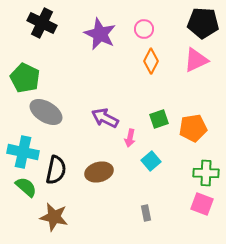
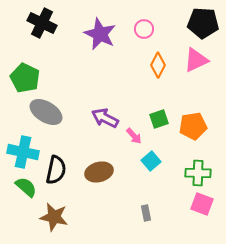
orange diamond: moved 7 px right, 4 px down
orange pentagon: moved 2 px up
pink arrow: moved 4 px right, 2 px up; rotated 54 degrees counterclockwise
green cross: moved 8 px left
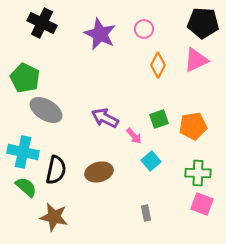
gray ellipse: moved 2 px up
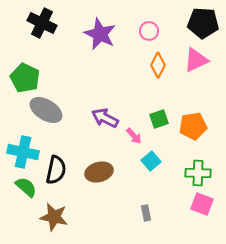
pink circle: moved 5 px right, 2 px down
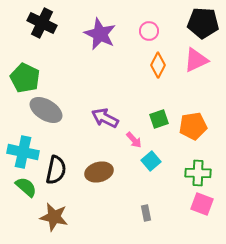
pink arrow: moved 4 px down
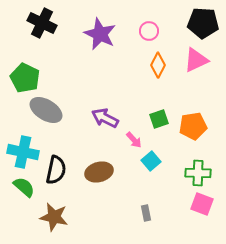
green semicircle: moved 2 px left
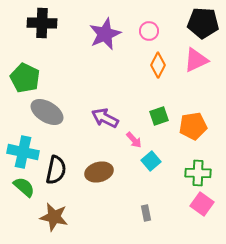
black cross: rotated 24 degrees counterclockwise
purple star: moved 5 px right; rotated 24 degrees clockwise
gray ellipse: moved 1 px right, 2 px down
green square: moved 3 px up
pink square: rotated 15 degrees clockwise
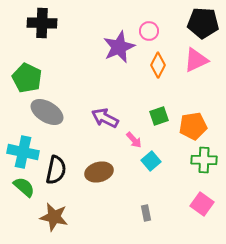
purple star: moved 14 px right, 13 px down
green pentagon: moved 2 px right
green cross: moved 6 px right, 13 px up
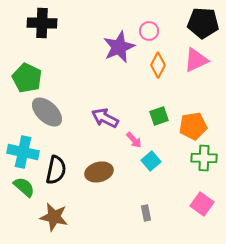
gray ellipse: rotated 12 degrees clockwise
green cross: moved 2 px up
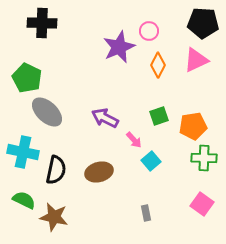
green semicircle: moved 13 px down; rotated 15 degrees counterclockwise
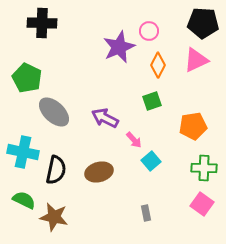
gray ellipse: moved 7 px right
green square: moved 7 px left, 15 px up
green cross: moved 10 px down
